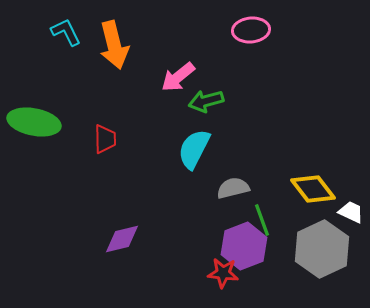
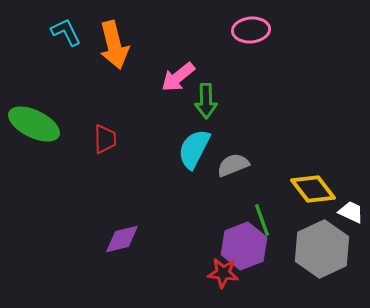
green arrow: rotated 76 degrees counterclockwise
green ellipse: moved 2 px down; rotated 15 degrees clockwise
gray semicircle: moved 23 px up; rotated 8 degrees counterclockwise
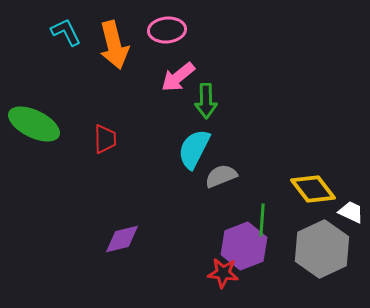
pink ellipse: moved 84 px left
gray semicircle: moved 12 px left, 11 px down
green line: rotated 24 degrees clockwise
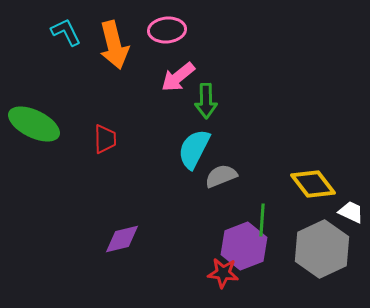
yellow diamond: moved 5 px up
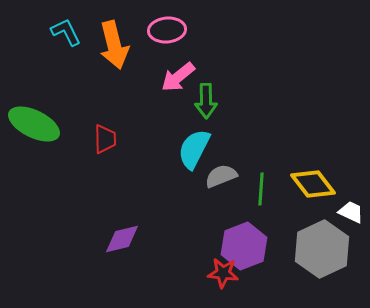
green line: moved 1 px left, 31 px up
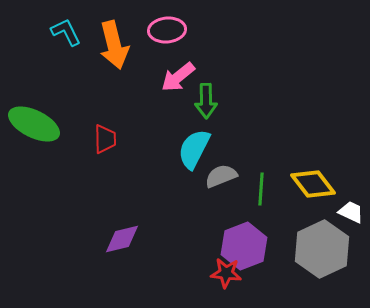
red star: moved 3 px right
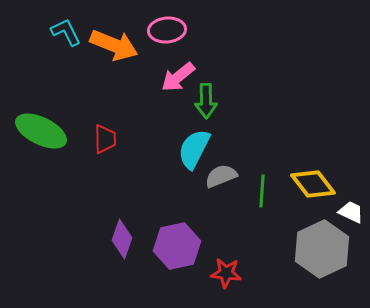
orange arrow: rotated 54 degrees counterclockwise
green ellipse: moved 7 px right, 7 px down
green line: moved 1 px right, 2 px down
purple diamond: rotated 57 degrees counterclockwise
purple hexagon: moved 67 px left; rotated 9 degrees clockwise
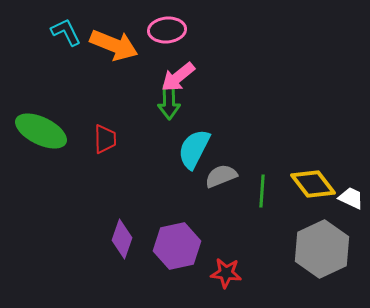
green arrow: moved 37 px left, 1 px down
white trapezoid: moved 14 px up
